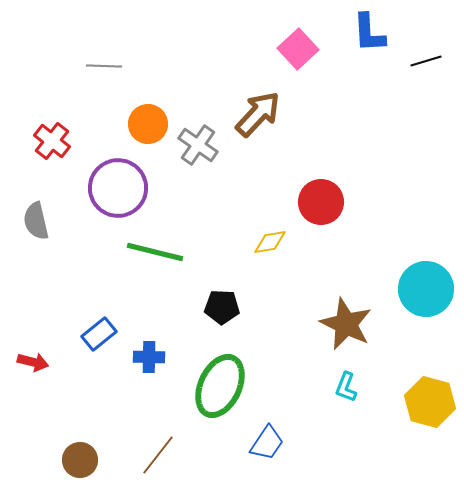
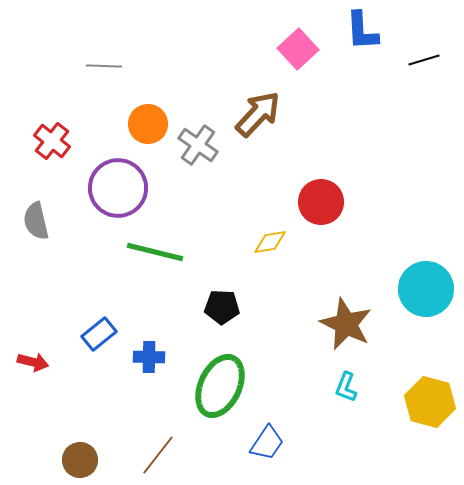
blue L-shape: moved 7 px left, 2 px up
black line: moved 2 px left, 1 px up
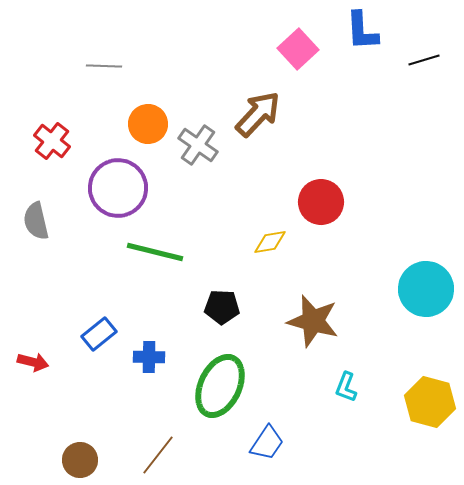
brown star: moved 33 px left, 3 px up; rotated 10 degrees counterclockwise
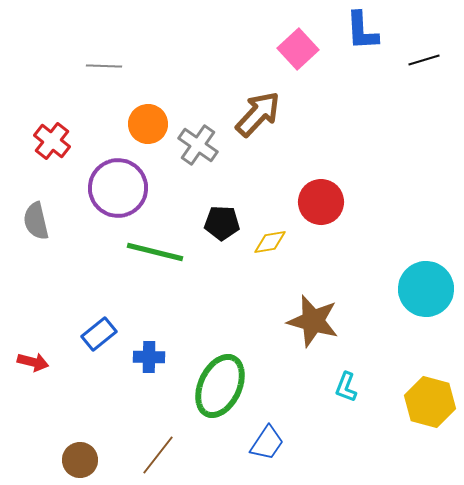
black pentagon: moved 84 px up
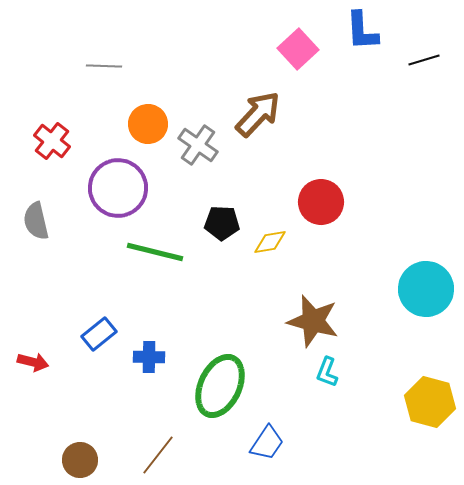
cyan L-shape: moved 19 px left, 15 px up
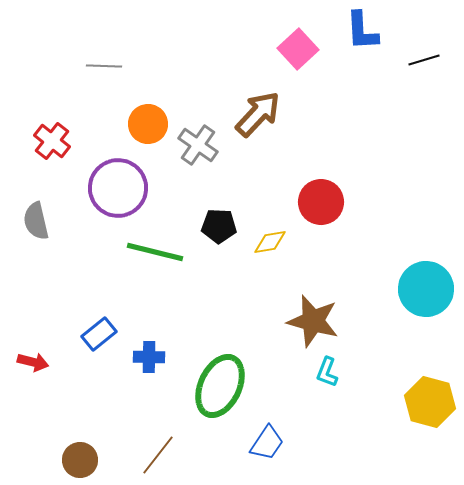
black pentagon: moved 3 px left, 3 px down
